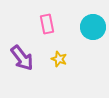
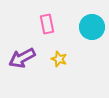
cyan circle: moved 1 px left
purple arrow: rotated 100 degrees clockwise
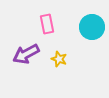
purple arrow: moved 4 px right, 4 px up
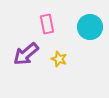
cyan circle: moved 2 px left
purple arrow: rotated 12 degrees counterclockwise
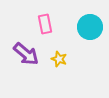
pink rectangle: moved 2 px left
purple arrow: rotated 100 degrees counterclockwise
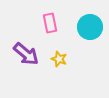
pink rectangle: moved 5 px right, 1 px up
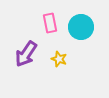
cyan circle: moved 9 px left
purple arrow: rotated 84 degrees clockwise
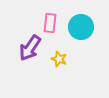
pink rectangle: rotated 18 degrees clockwise
purple arrow: moved 4 px right, 6 px up
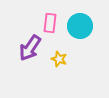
cyan circle: moved 1 px left, 1 px up
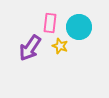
cyan circle: moved 1 px left, 1 px down
yellow star: moved 1 px right, 13 px up
